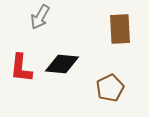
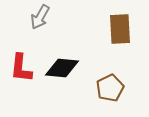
black diamond: moved 4 px down
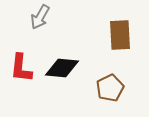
brown rectangle: moved 6 px down
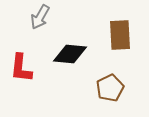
black diamond: moved 8 px right, 14 px up
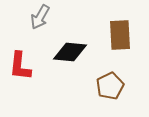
black diamond: moved 2 px up
red L-shape: moved 1 px left, 2 px up
brown pentagon: moved 2 px up
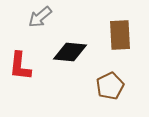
gray arrow: rotated 20 degrees clockwise
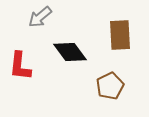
black diamond: rotated 48 degrees clockwise
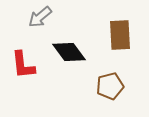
black diamond: moved 1 px left
red L-shape: moved 3 px right, 1 px up; rotated 12 degrees counterclockwise
brown pentagon: rotated 12 degrees clockwise
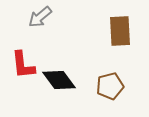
brown rectangle: moved 4 px up
black diamond: moved 10 px left, 28 px down
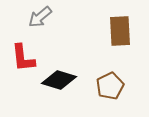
red L-shape: moved 7 px up
black diamond: rotated 36 degrees counterclockwise
brown pentagon: rotated 12 degrees counterclockwise
